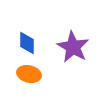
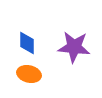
purple star: moved 1 px right; rotated 24 degrees counterclockwise
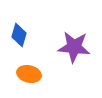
blue diamond: moved 8 px left, 8 px up; rotated 15 degrees clockwise
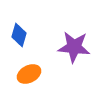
orange ellipse: rotated 40 degrees counterclockwise
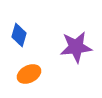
purple star: moved 2 px right; rotated 12 degrees counterclockwise
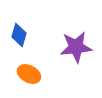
orange ellipse: rotated 55 degrees clockwise
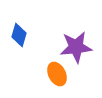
orange ellipse: moved 28 px right; rotated 35 degrees clockwise
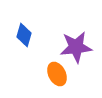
blue diamond: moved 5 px right
